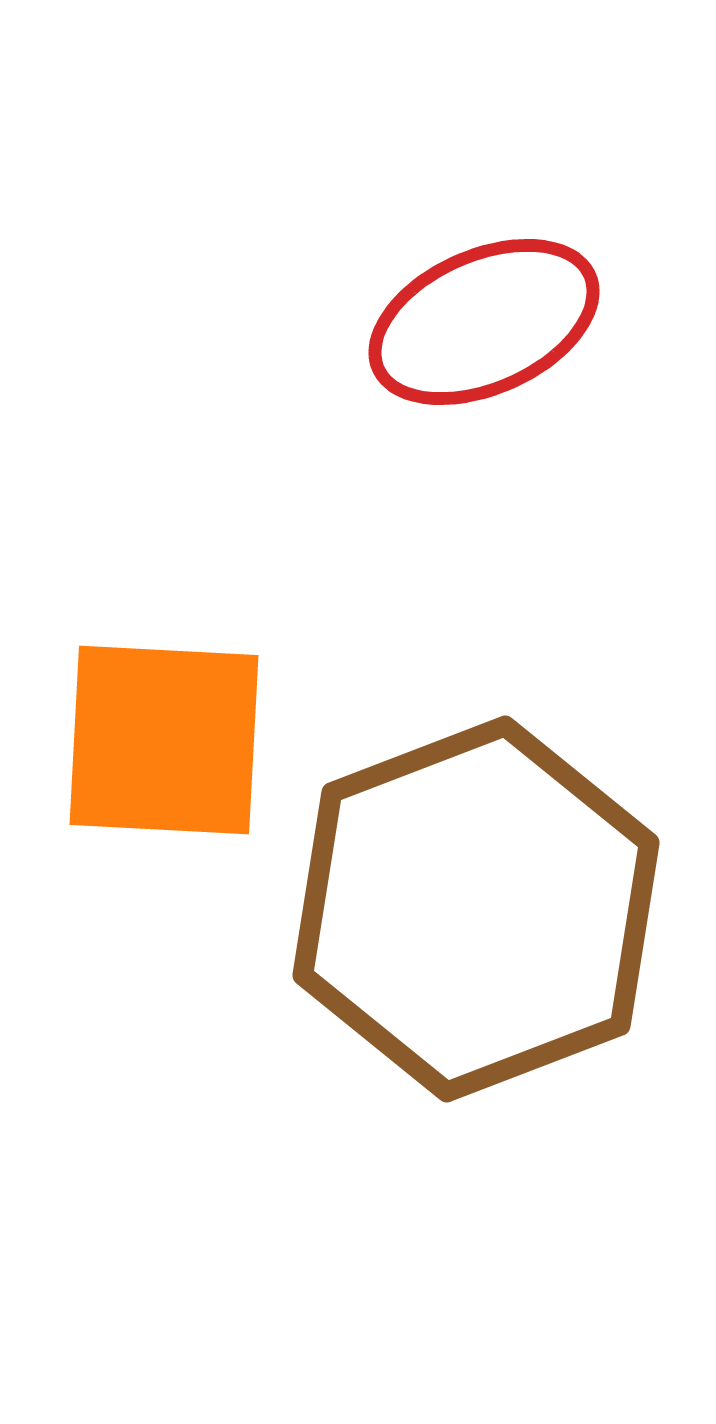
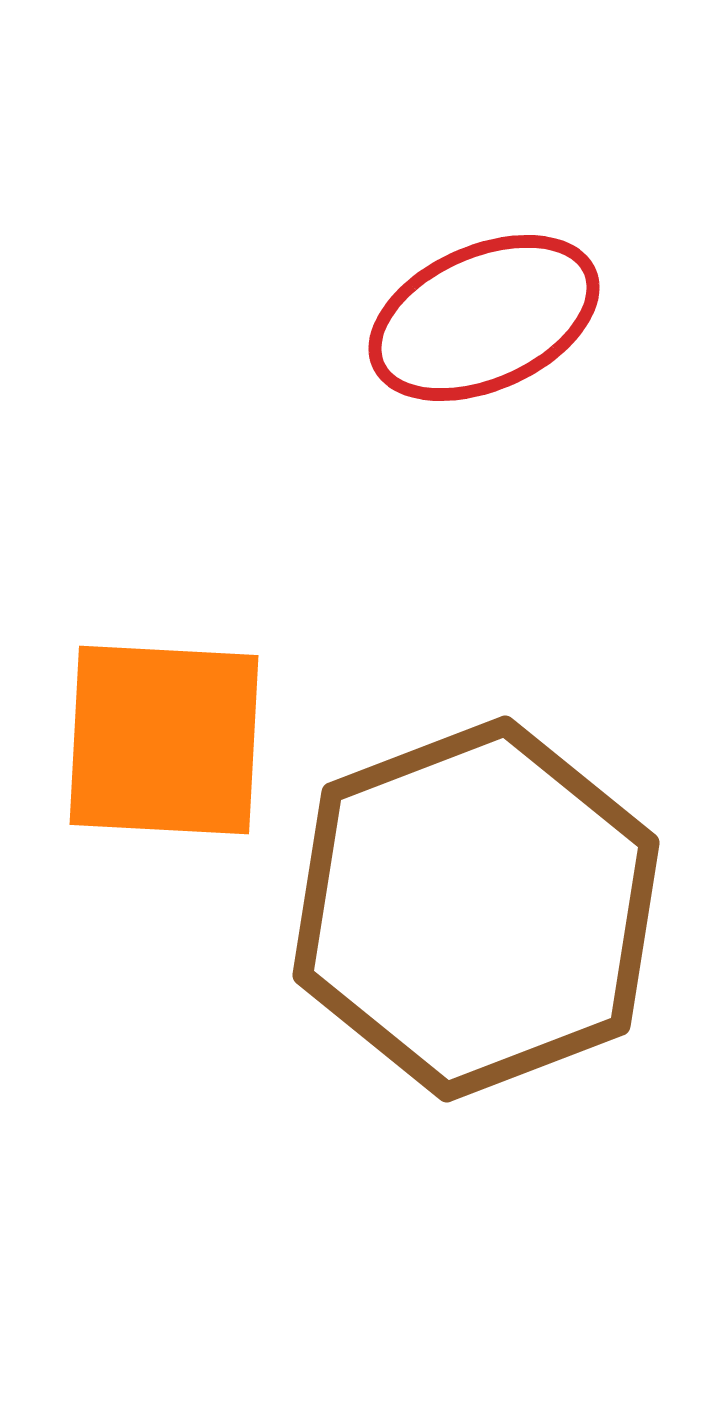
red ellipse: moved 4 px up
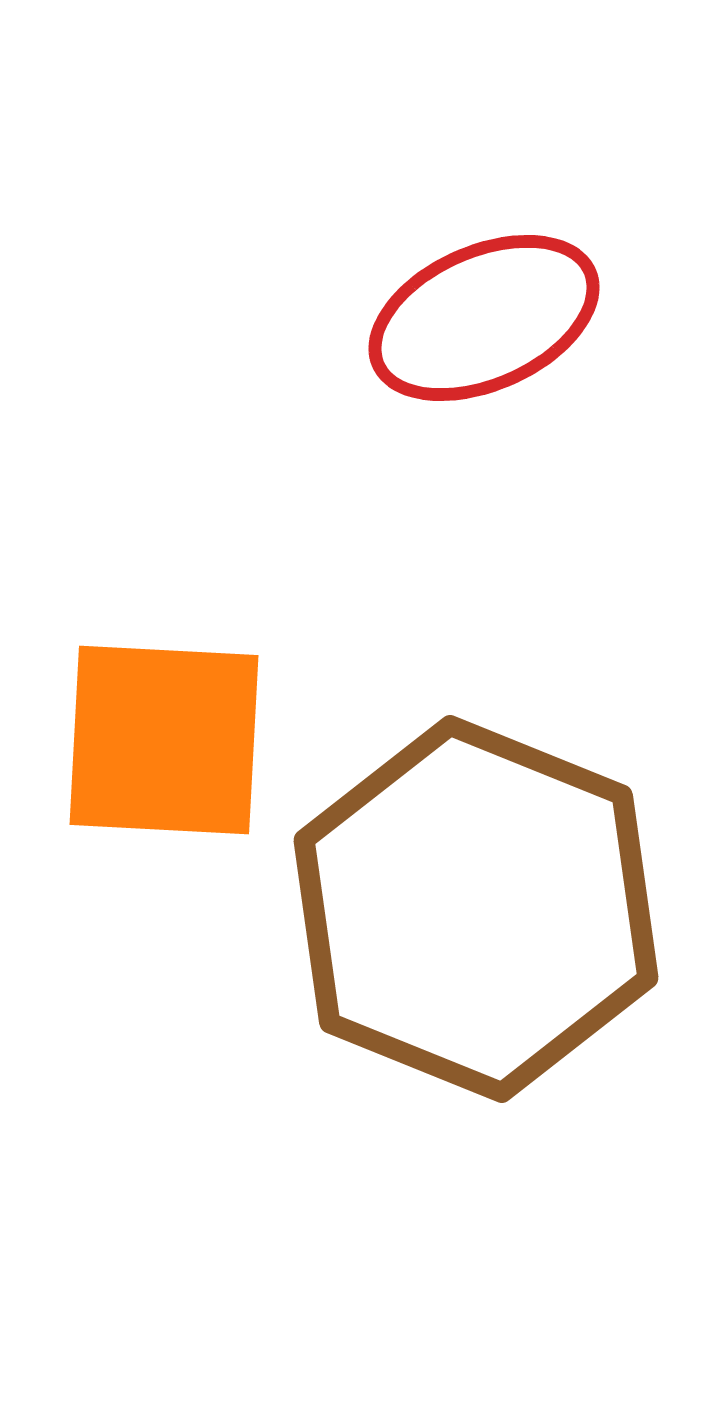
brown hexagon: rotated 17 degrees counterclockwise
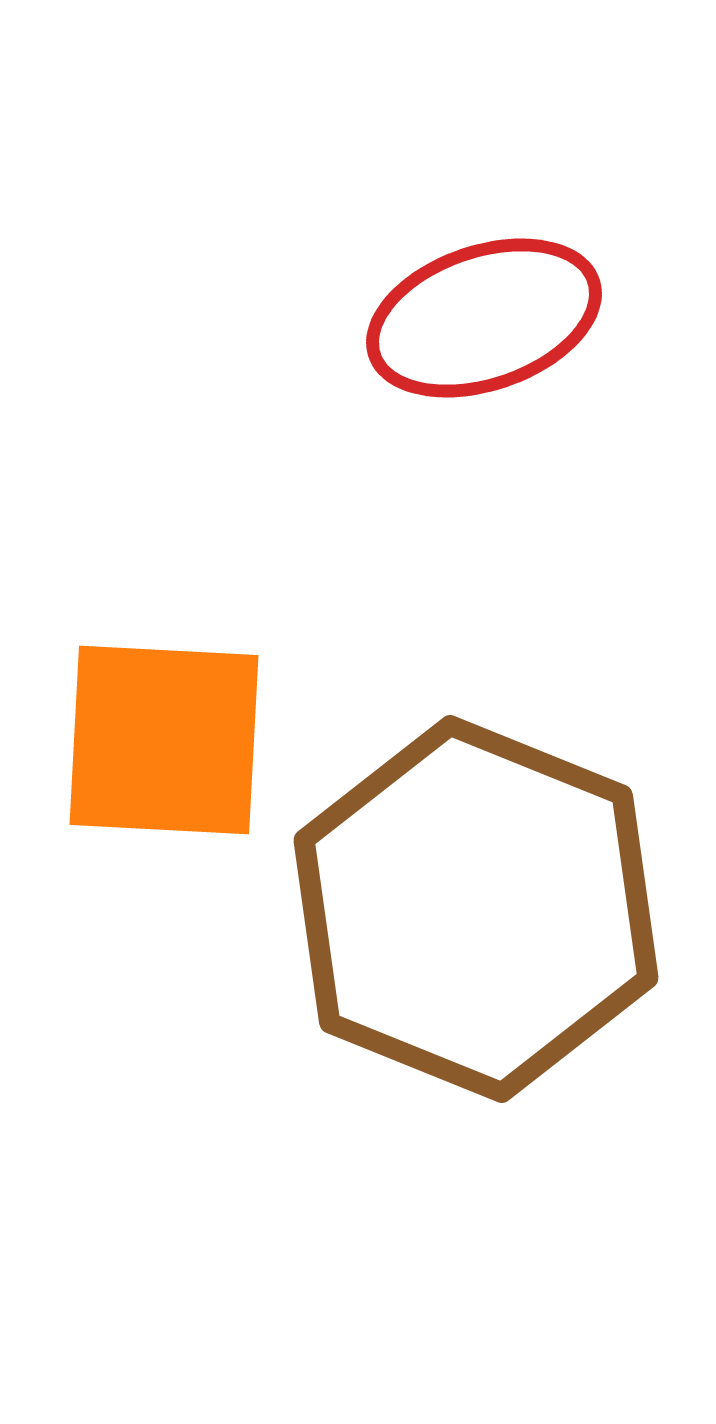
red ellipse: rotated 5 degrees clockwise
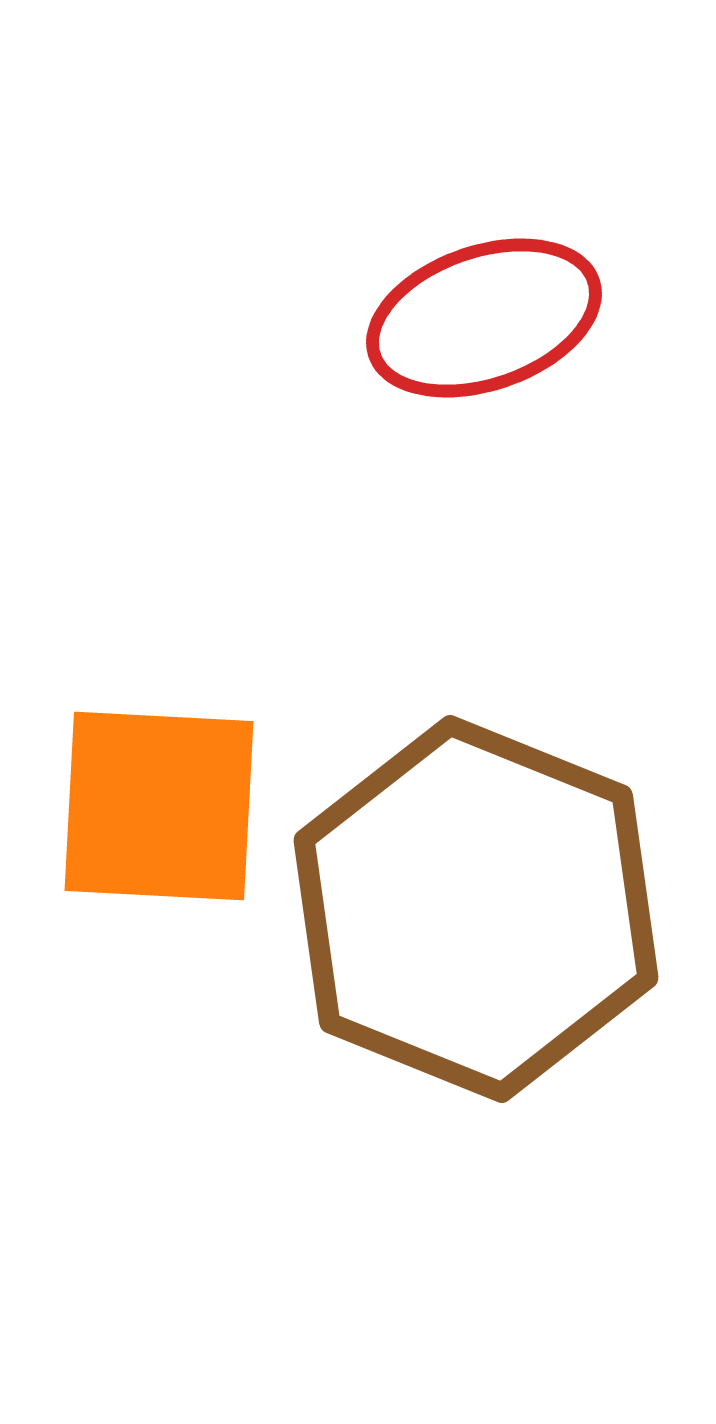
orange square: moved 5 px left, 66 px down
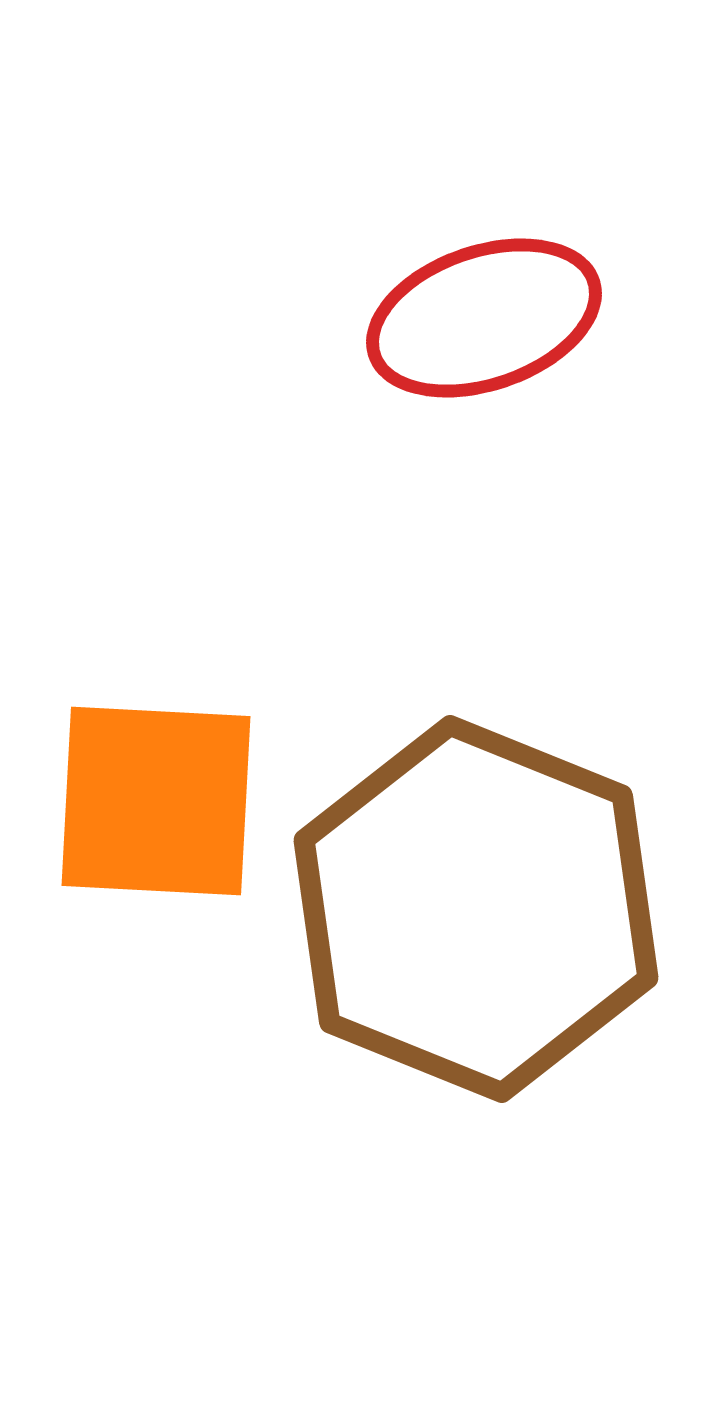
orange square: moved 3 px left, 5 px up
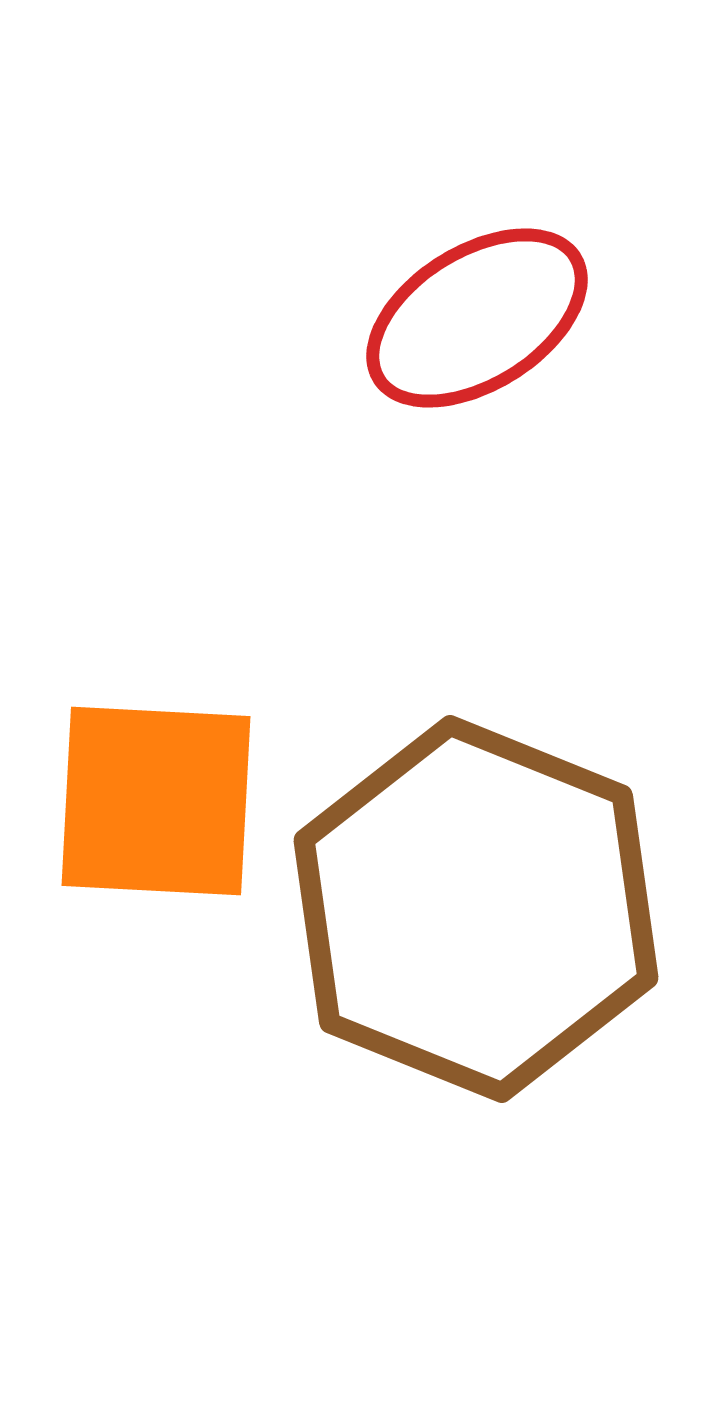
red ellipse: moved 7 px left; rotated 13 degrees counterclockwise
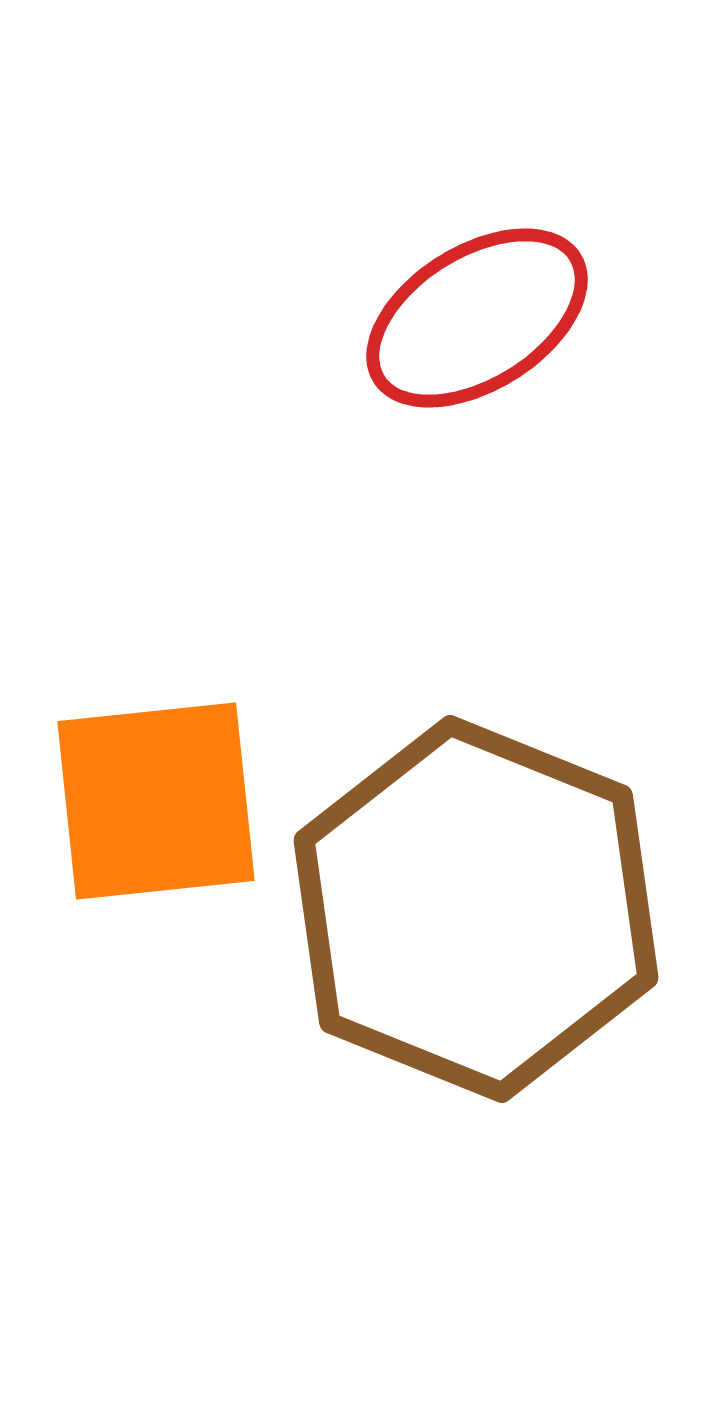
orange square: rotated 9 degrees counterclockwise
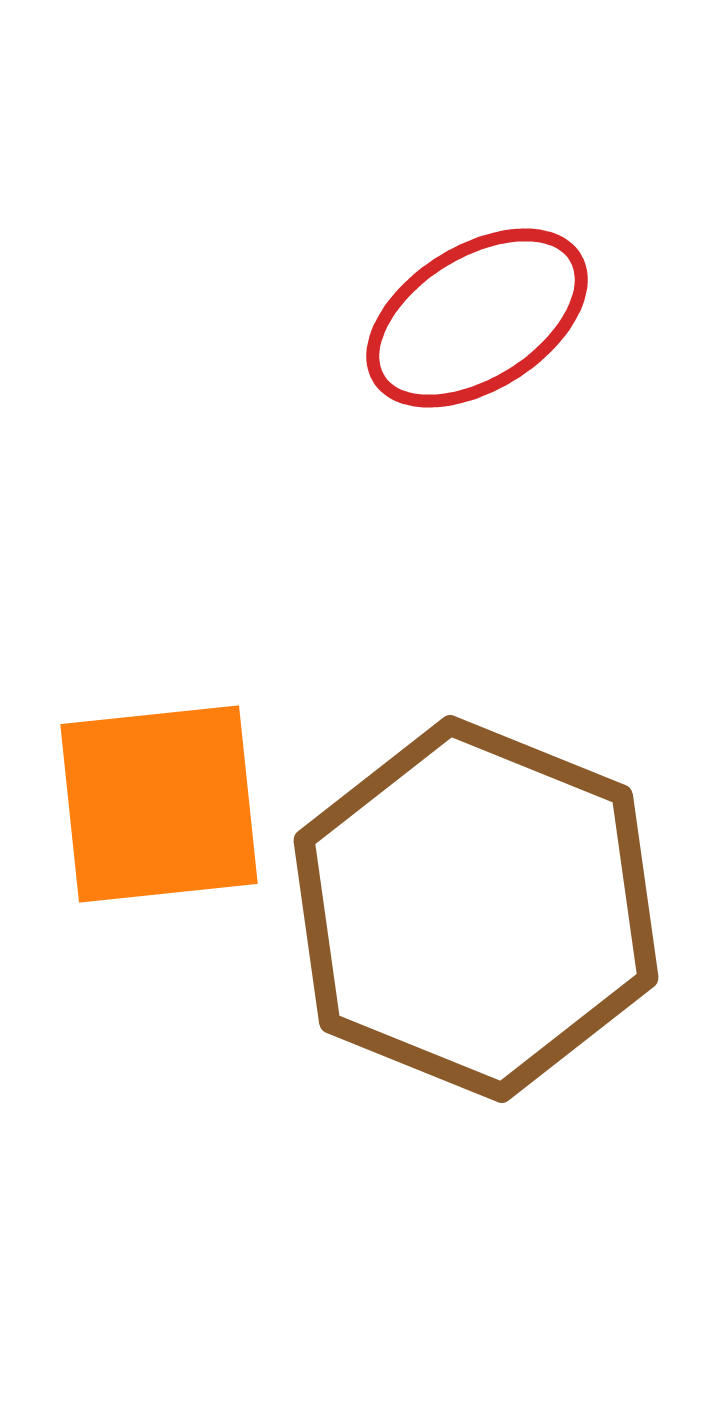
orange square: moved 3 px right, 3 px down
